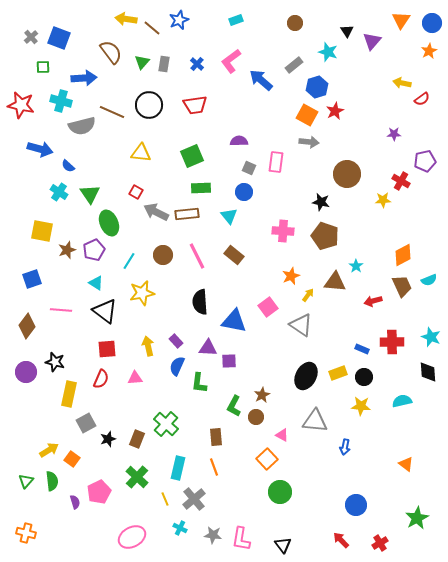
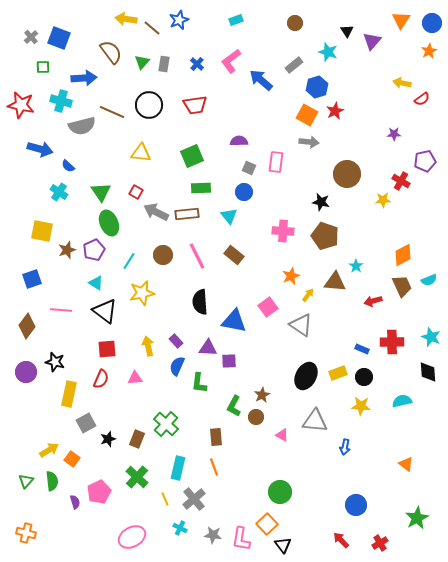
green triangle at (90, 194): moved 11 px right, 2 px up
orange square at (267, 459): moved 65 px down
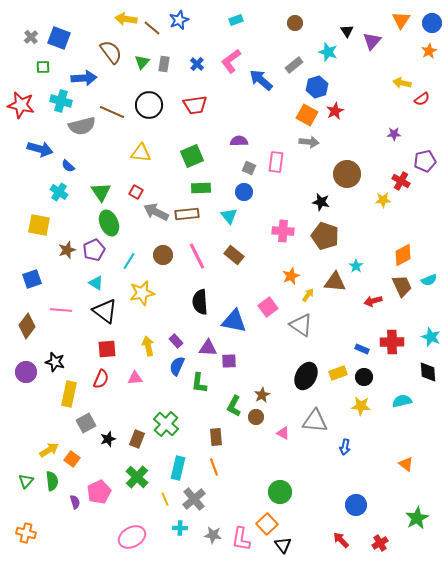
yellow square at (42, 231): moved 3 px left, 6 px up
pink triangle at (282, 435): moved 1 px right, 2 px up
cyan cross at (180, 528): rotated 24 degrees counterclockwise
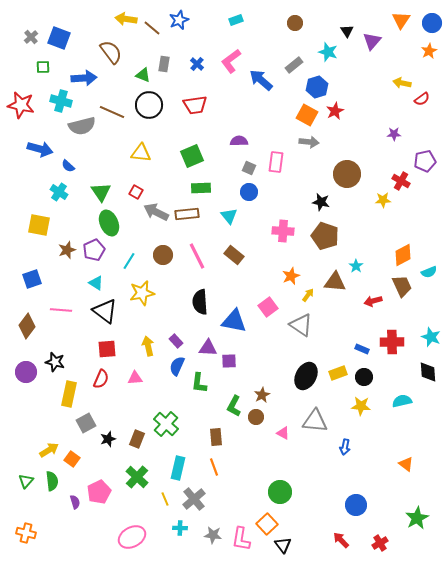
green triangle at (142, 62): moved 1 px right, 13 px down; rotated 49 degrees counterclockwise
blue circle at (244, 192): moved 5 px right
cyan semicircle at (429, 280): moved 8 px up
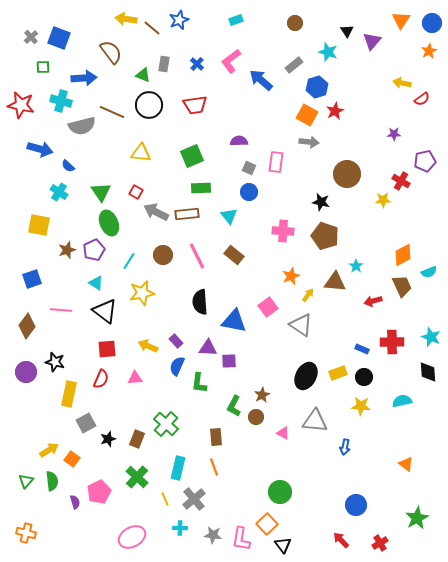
yellow arrow at (148, 346): rotated 54 degrees counterclockwise
